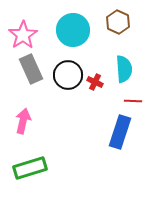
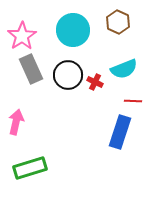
pink star: moved 1 px left, 1 px down
cyan semicircle: rotated 72 degrees clockwise
pink arrow: moved 7 px left, 1 px down
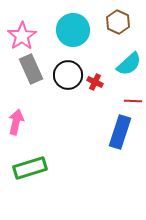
cyan semicircle: moved 5 px right, 5 px up; rotated 20 degrees counterclockwise
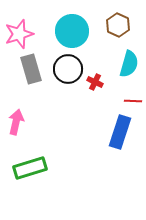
brown hexagon: moved 3 px down
cyan circle: moved 1 px left, 1 px down
pink star: moved 3 px left, 2 px up; rotated 16 degrees clockwise
cyan semicircle: rotated 32 degrees counterclockwise
gray rectangle: rotated 8 degrees clockwise
black circle: moved 6 px up
